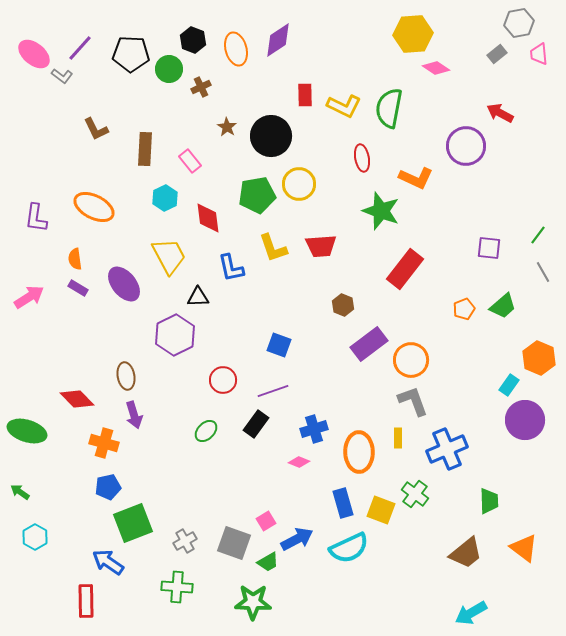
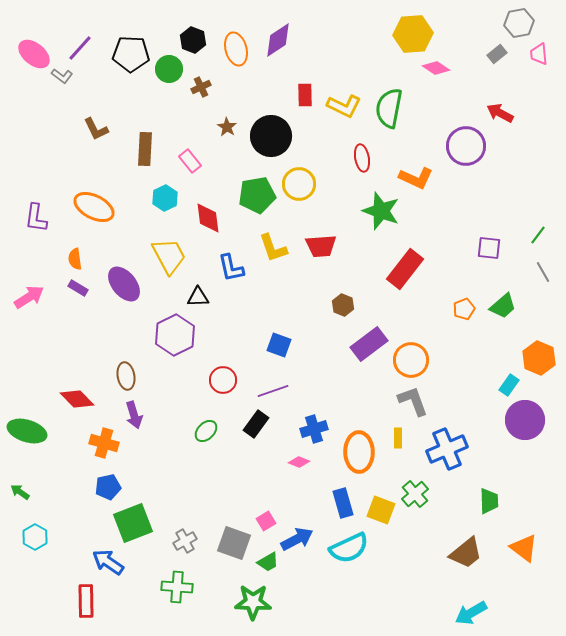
green cross at (415, 494): rotated 12 degrees clockwise
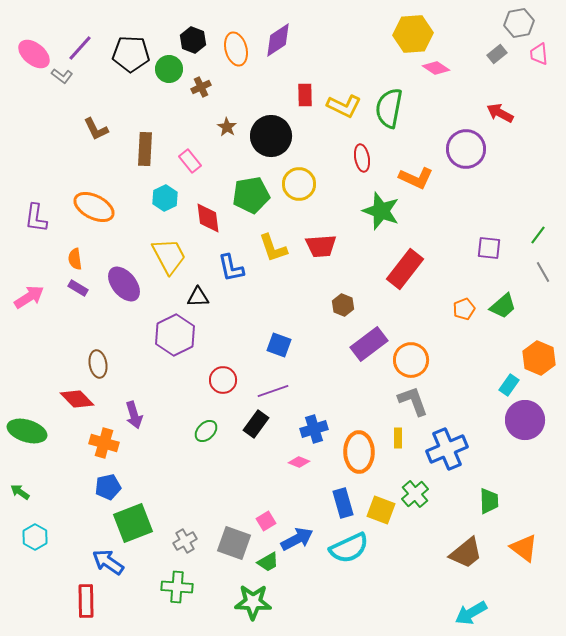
purple circle at (466, 146): moved 3 px down
green pentagon at (257, 195): moved 6 px left
brown ellipse at (126, 376): moved 28 px left, 12 px up
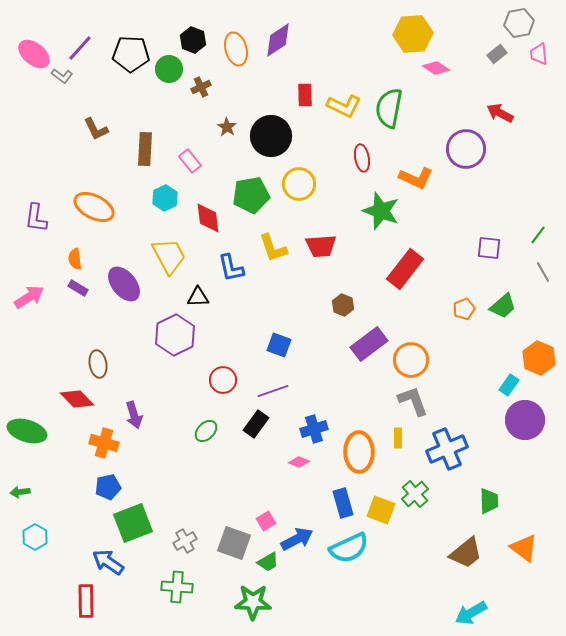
green arrow at (20, 492): rotated 42 degrees counterclockwise
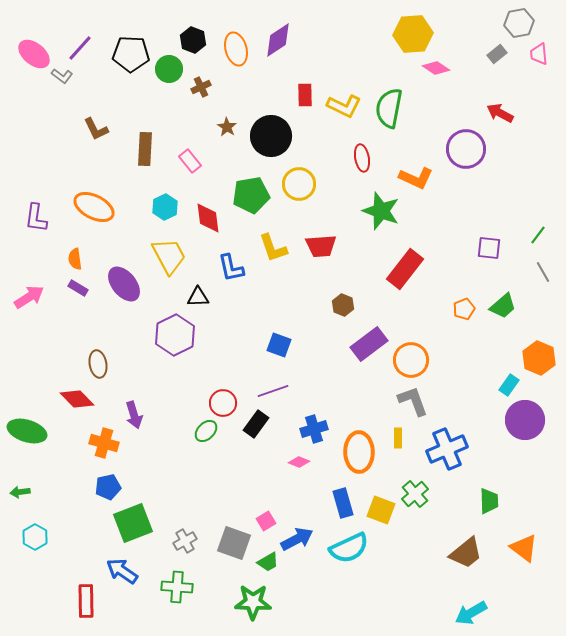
cyan hexagon at (165, 198): moved 9 px down
red circle at (223, 380): moved 23 px down
blue arrow at (108, 562): moved 14 px right, 9 px down
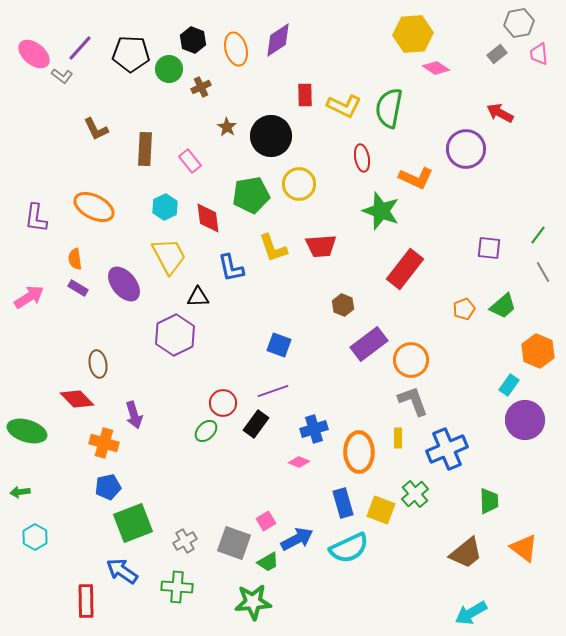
orange hexagon at (539, 358): moved 1 px left, 7 px up
green star at (253, 602): rotated 6 degrees counterclockwise
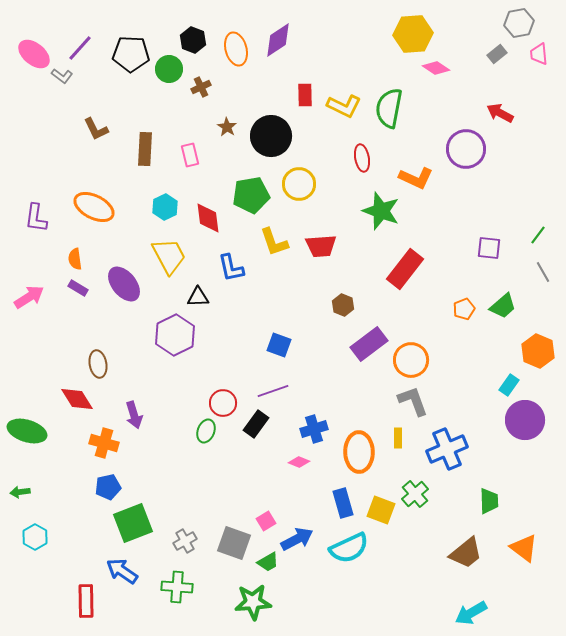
pink rectangle at (190, 161): moved 6 px up; rotated 25 degrees clockwise
yellow L-shape at (273, 248): moved 1 px right, 6 px up
red diamond at (77, 399): rotated 12 degrees clockwise
green ellipse at (206, 431): rotated 25 degrees counterclockwise
